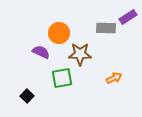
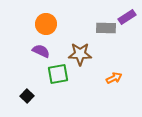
purple rectangle: moved 1 px left
orange circle: moved 13 px left, 9 px up
purple semicircle: moved 1 px up
green square: moved 4 px left, 4 px up
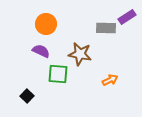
brown star: rotated 10 degrees clockwise
green square: rotated 15 degrees clockwise
orange arrow: moved 4 px left, 2 px down
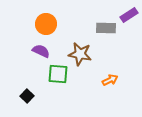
purple rectangle: moved 2 px right, 2 px up
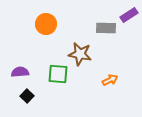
purple semicircle: moved 21 px left, 21 px down; rotated 30 degrees counterclockwise
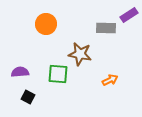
black square: moved 1 px right, 1 px down; rotated 16 degrees counterclockwise
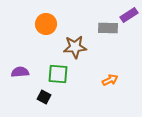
gray rectangle: moved 2 px right
brown star: moved 5 px left, 7 px up; rotated 15 degrees counterclockwise
black square: moved 16 px right
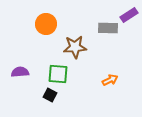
black square: moved 6 px right, 2 px up
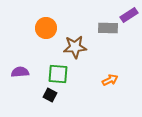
orange circle: moved 4 px down
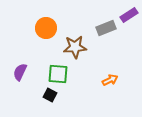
gray rectangle: moved 2 px left; rotated 24 degrees counterclockwise
purple semicircle: rotated 60 degrees counterclockwise
